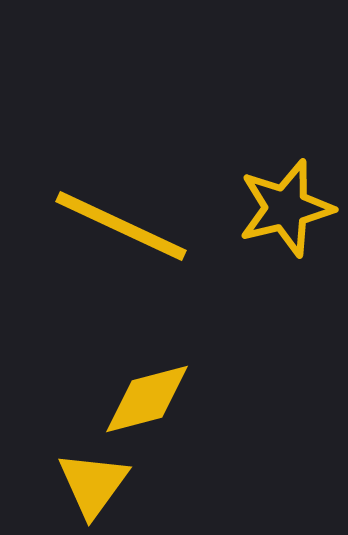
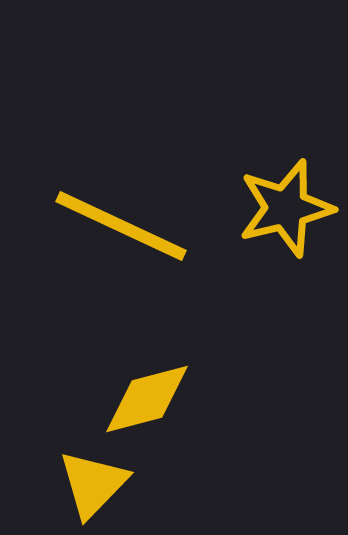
yellow triangle: rotated 8 degrees clockwise
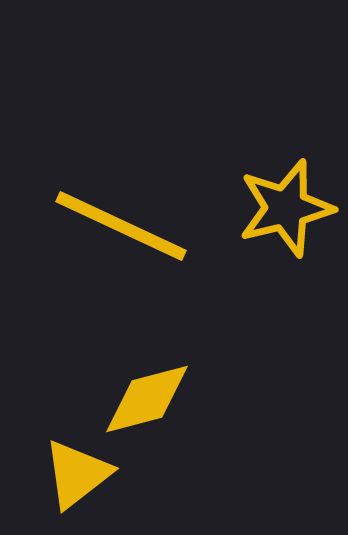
yellow triangle: moved 16 px left, 10 px up; rotated 8 degrees clockwise
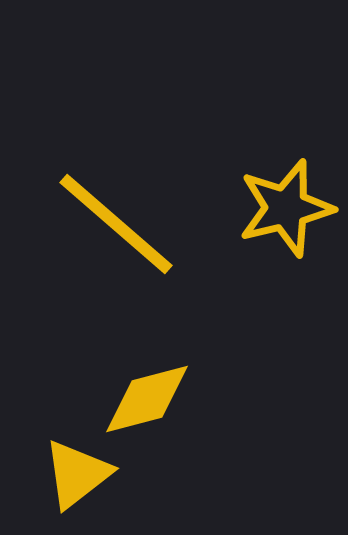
yellow line: moved 5 px left, 2 px up; rotated 16 degrees clockwise
